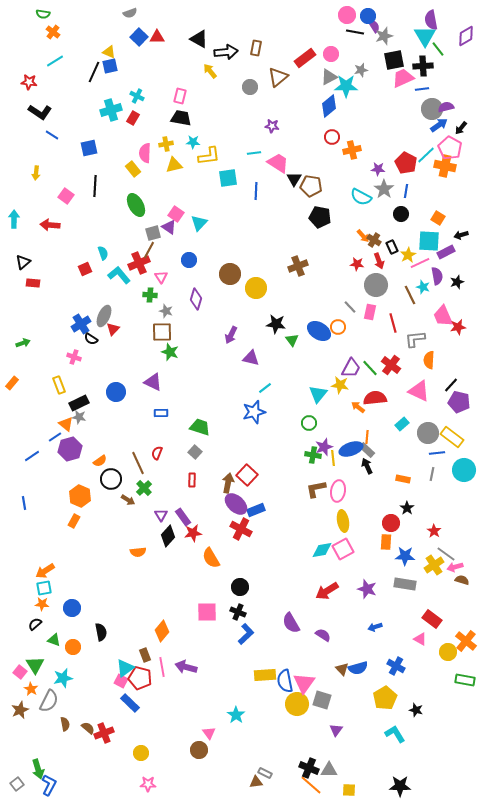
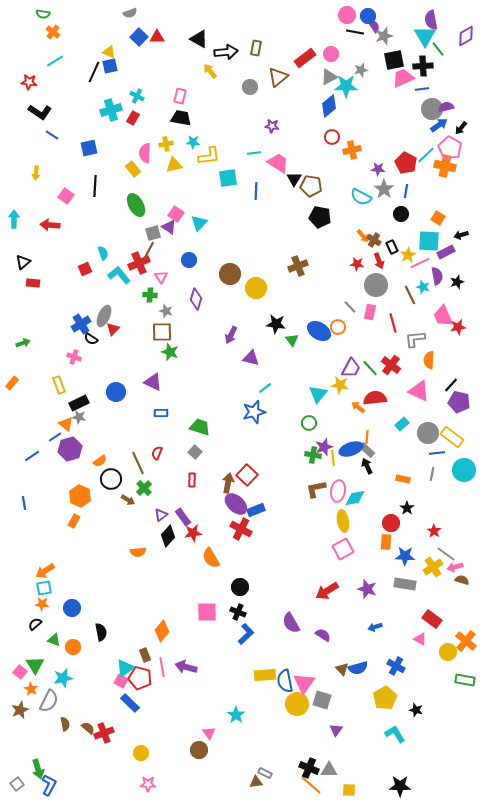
purple triangle at (161, 515): rotated 24 degrees clockwise
cyan diamond at (322, 550): moved 33 px right, 52 px up
yellow cross at (434, 565): moved 1 px left, 2 px down
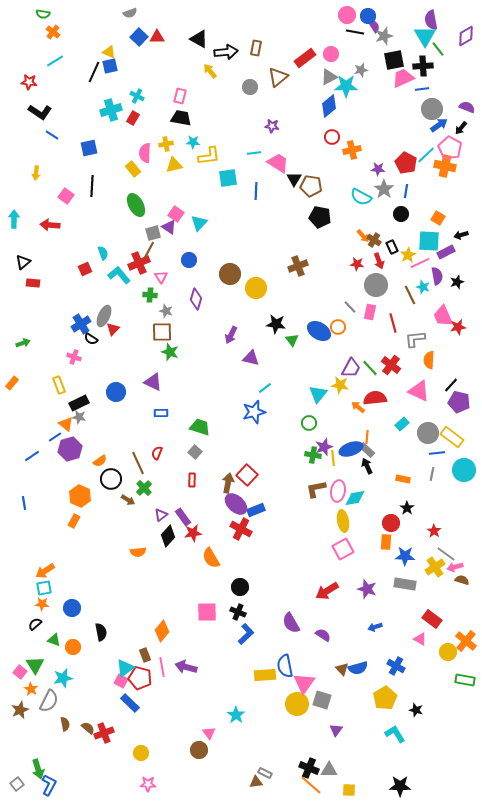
purple semicircle at (446, 107): moved 21 px right; rotated 35 degrees clockwise
black line at (95, 186): moved 3 px left
yellow cross at (433, 567): moved 2 px right
blue semicircle at (285, 681): moved 15 px up
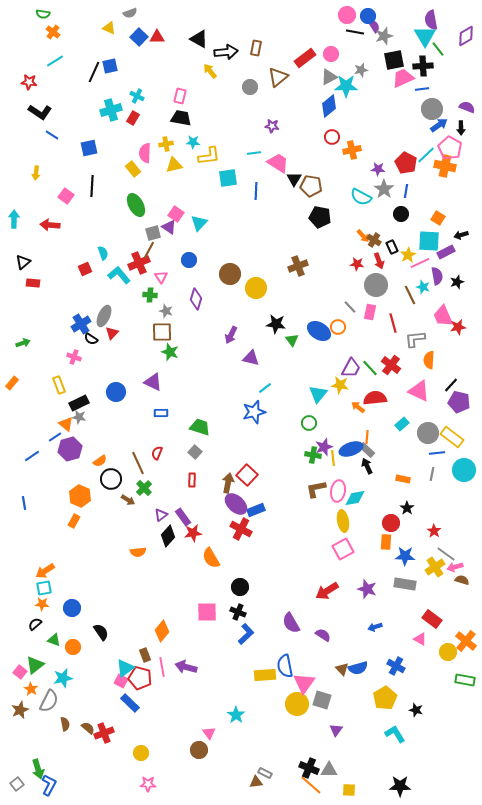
yellow triangle at (109, 52): moved 24 px up
black arrow at (461, 128): rotated 40 degrees counterclockwise
red triangle at (113, 329): moved 1 px left, 4 px down
black semicircle at (101, 632): rotated 24 degrees counterclockwise
green triangle at (35, 665): rotated 24 degrees clockwise
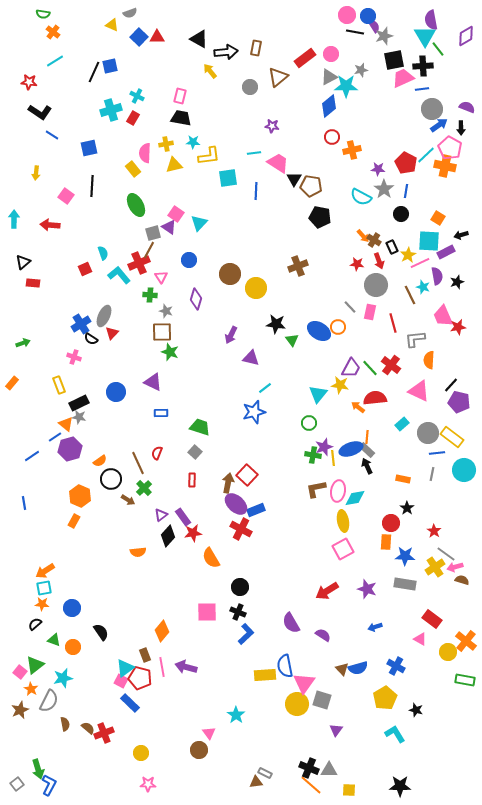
yellow triangle at (109, 28): moved 3 px right, 3 px up
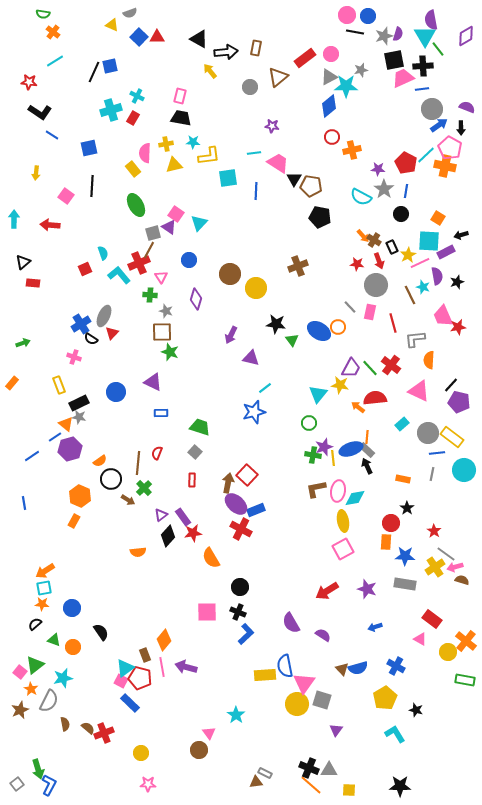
purple semicircle at (374, 26): moved 24 px right, 8 px down; rotated 48 degrees clockwise
brown line at (138, 463): rotated 30 degrees clockwise
orange diamond at (162, 631): moved 2 px right, 9 px down
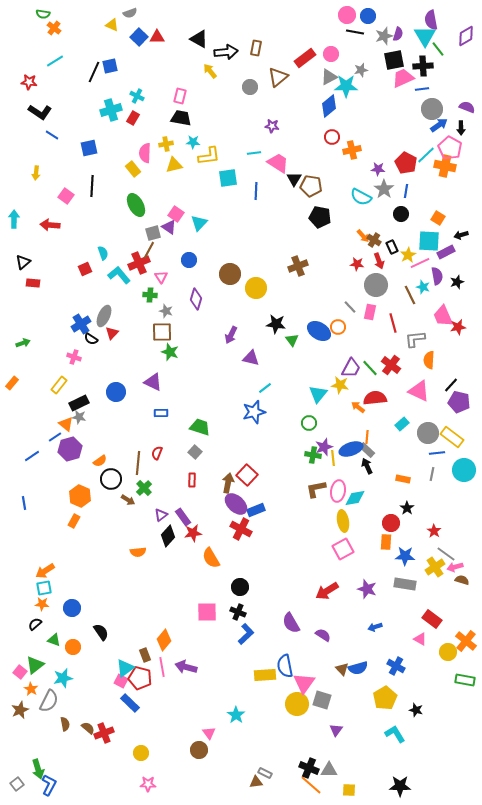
orange cross at (53, 32): moved 1 px right, 4 px up
yellow rectangle at (59, 385): rotated 60 degrees clockwise
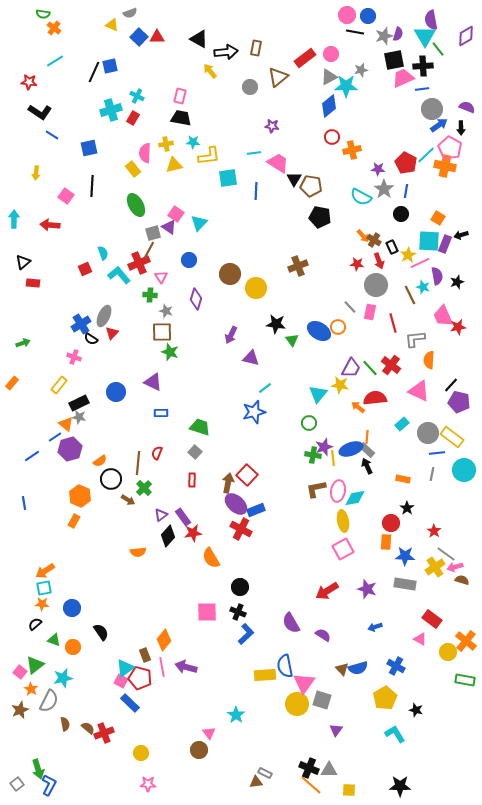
purple rectangle at (446, 252): moved 1 px left, 8 px up; rotated 42 degrees counterclockwise
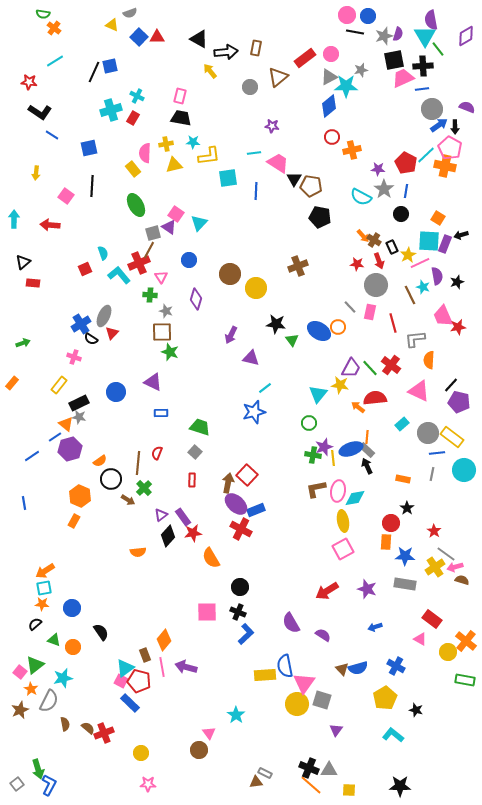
black arrow at (461, 128): moved 6 px left, 1 px up
red pentagon at (140, 678): moved 1 px left, 3 px down
cyan L-shape at (395, 734): moved 2 px left, 1 px down; rotated 20 degrees counterclockwise
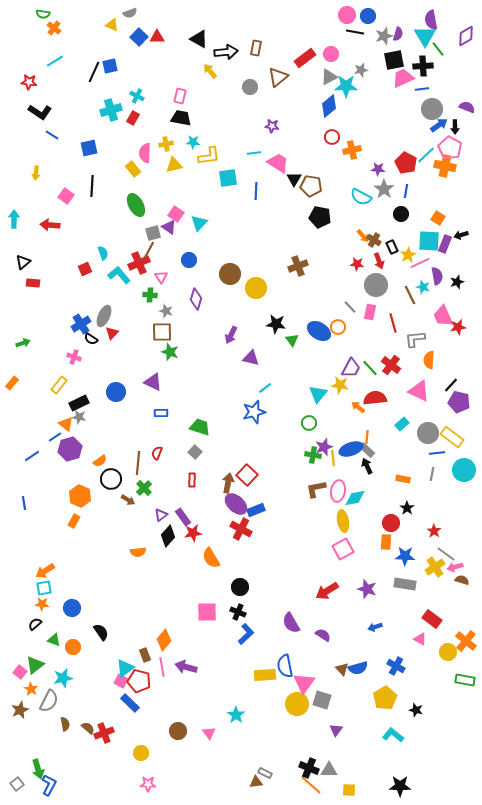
brown circle at (199, 750): moved 21 px left, 19 px up
